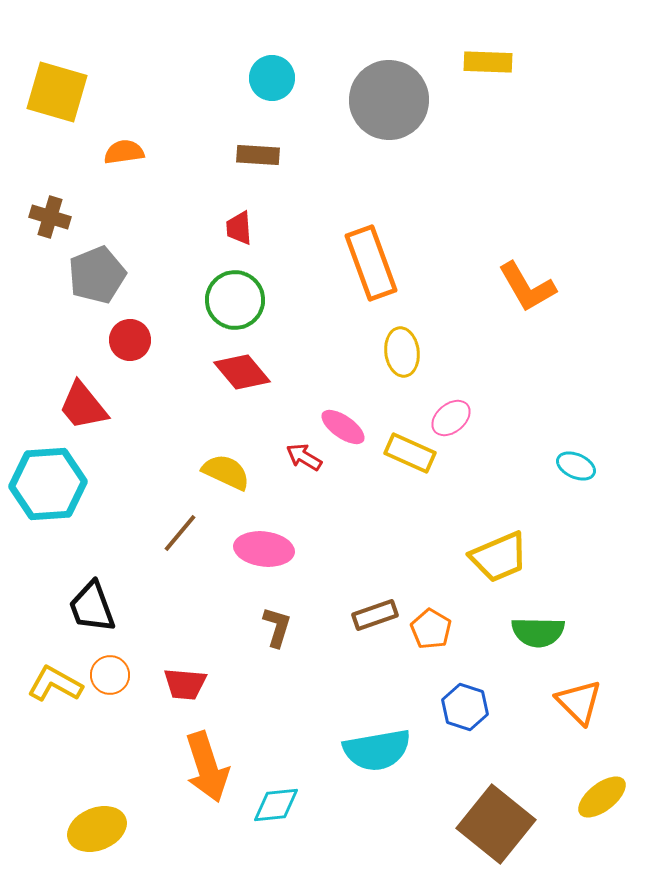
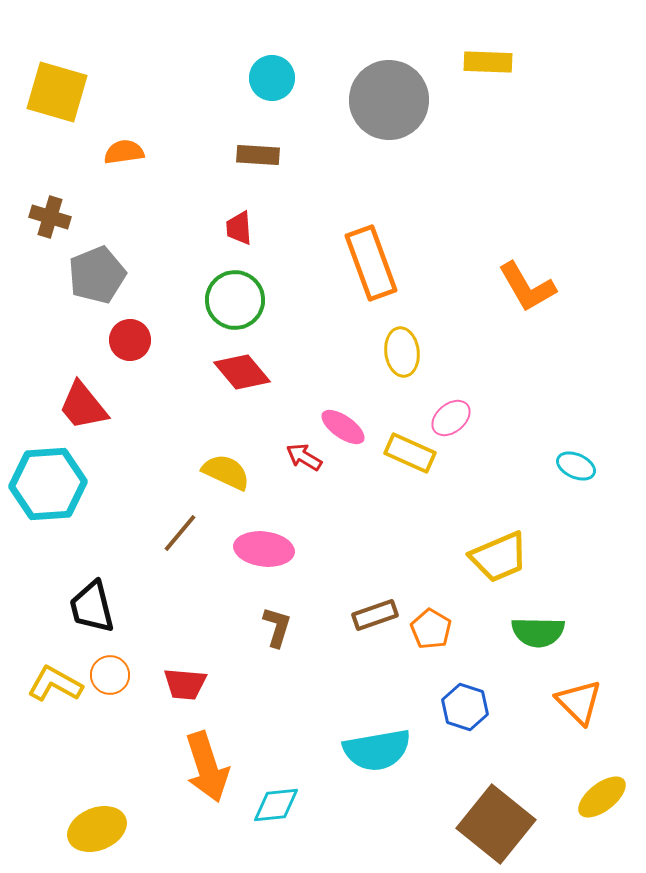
black trapezoid at (92, 607): rotated 6 degrees clockwise
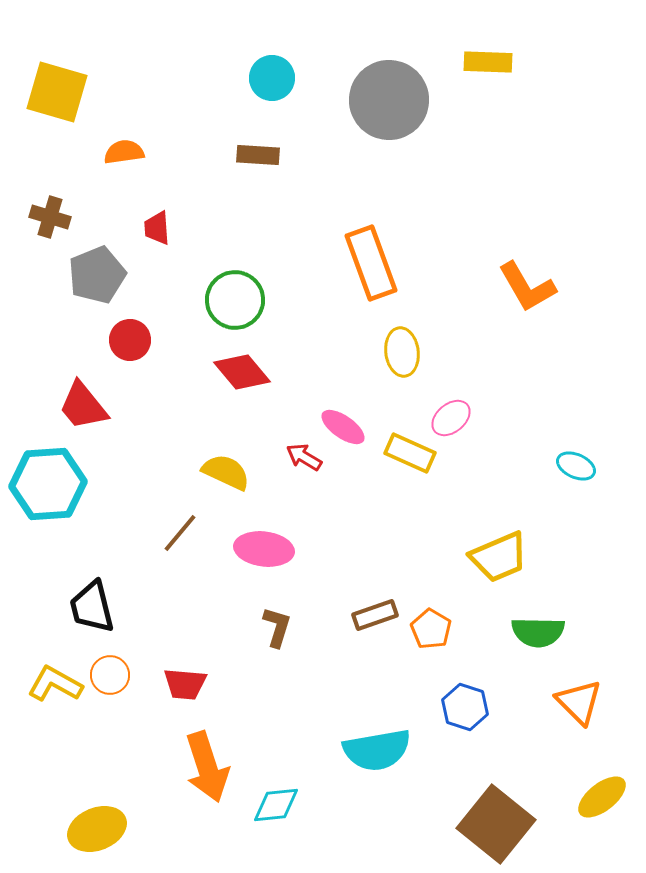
red trapezoid at (239, 228): moved 82 px left
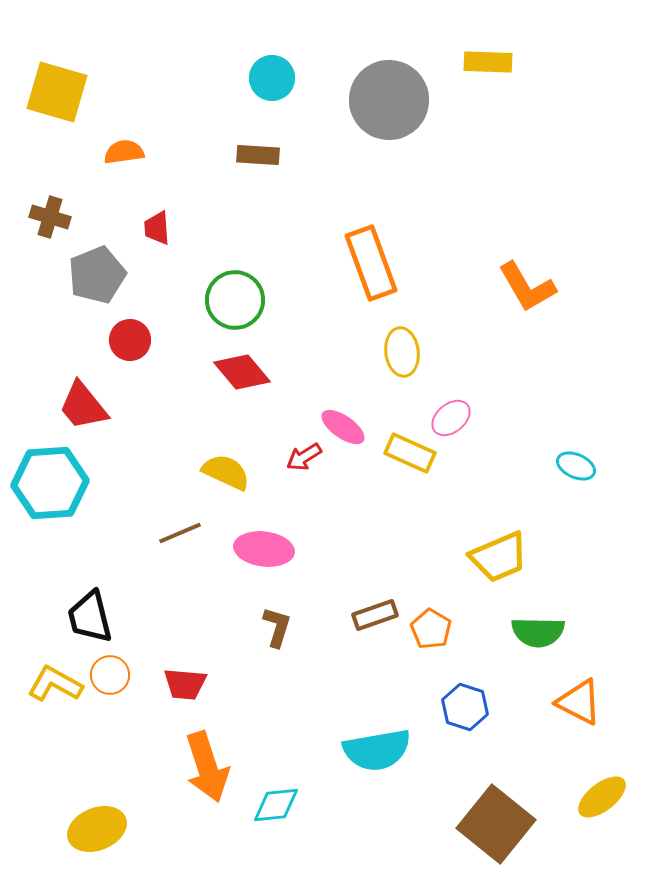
red arrow at (304, 457): rotated 63 degrees counterclockwise
cyan hexagon at (48, 484): moved 2 px right, 1 px up
brown line at (180, 533): rotated 27 degrees clockwise
black trapezoid at (92, 607): moved 2 px left, 10 px down
orange triangle at (579, 702): rotated 18 degrees counterclockwise
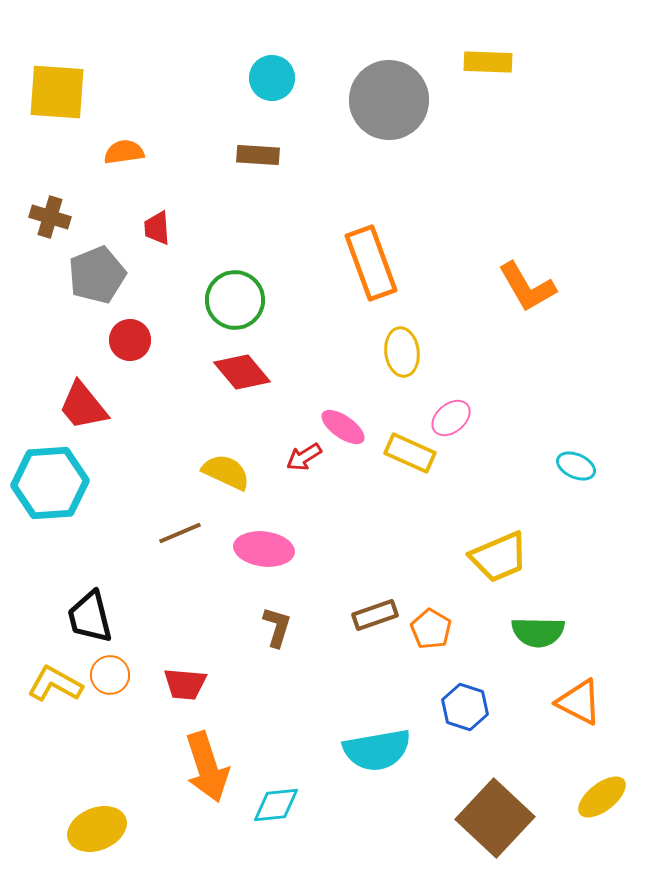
yellow square at (57, 92): rotated 12 degrees counterclockwise
brown square at (496, 824): moved 1 px left, 6 px up; rotated 4 degrees clockwise
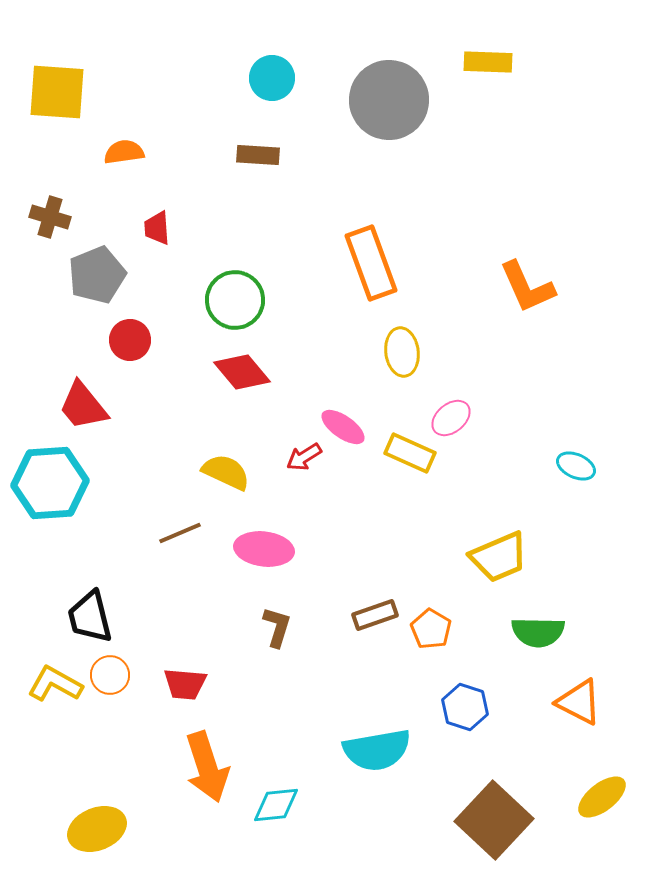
orange L-shape at (527, 287): rotated 6 degrees clockwise
brown square at (495, 818): moved 1 px left, 2 px down
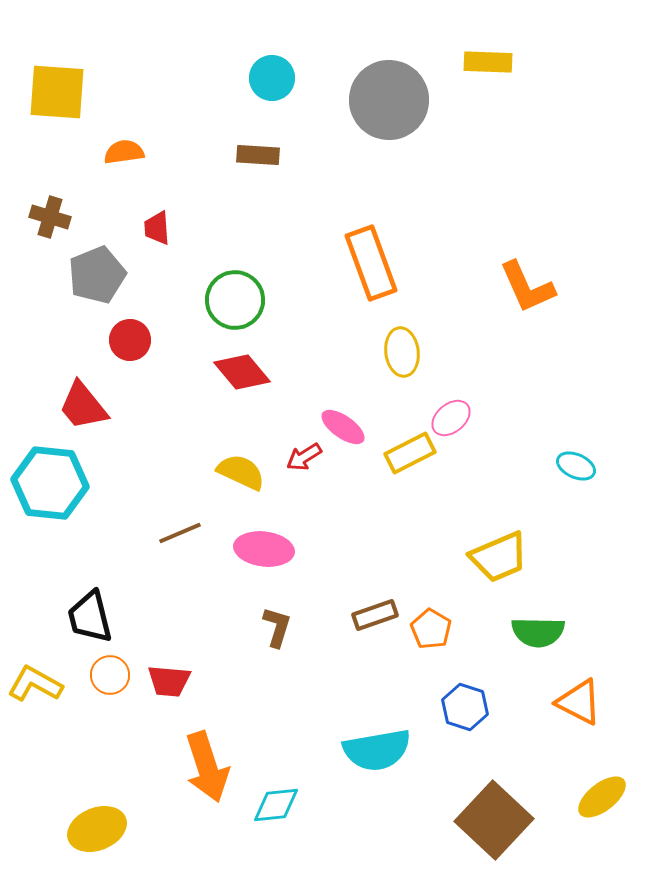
yellow rectangle at (410, 453): rotated 51 degrees counterclockwise
yellow semicircle at (226, 472): moved 15 px right
cyan hexagon at (50, 483): rotated 10 degrees clockwise
yellow L-shape at (55, 684): moved 20 px left
red trapezoid at (185, 684): moved 16 px left, 3 px up
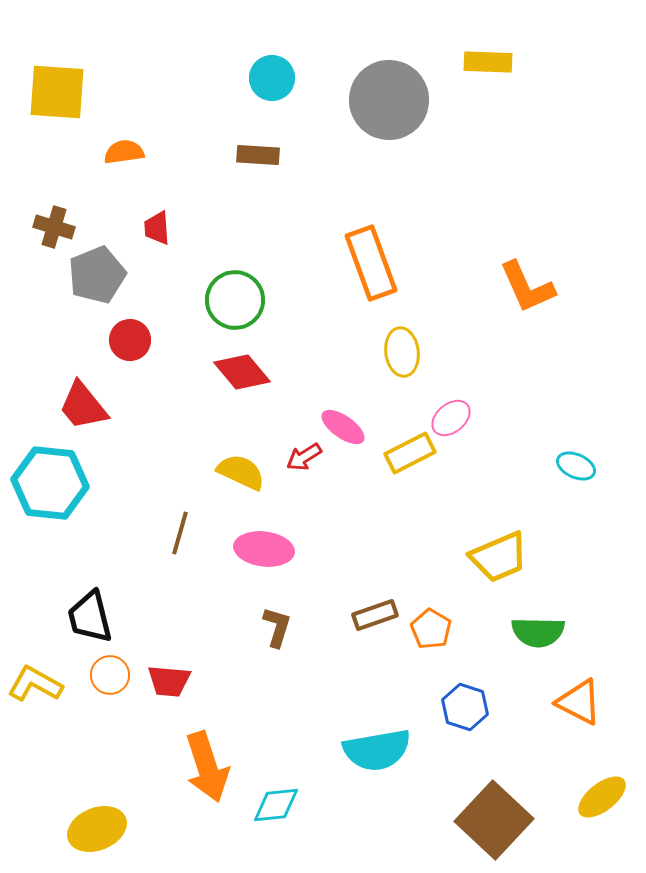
brown cross at (50, 217): moved 4 px right, 10 px down
brown line at (180, 533): rotated 51 degrees counterclockwise
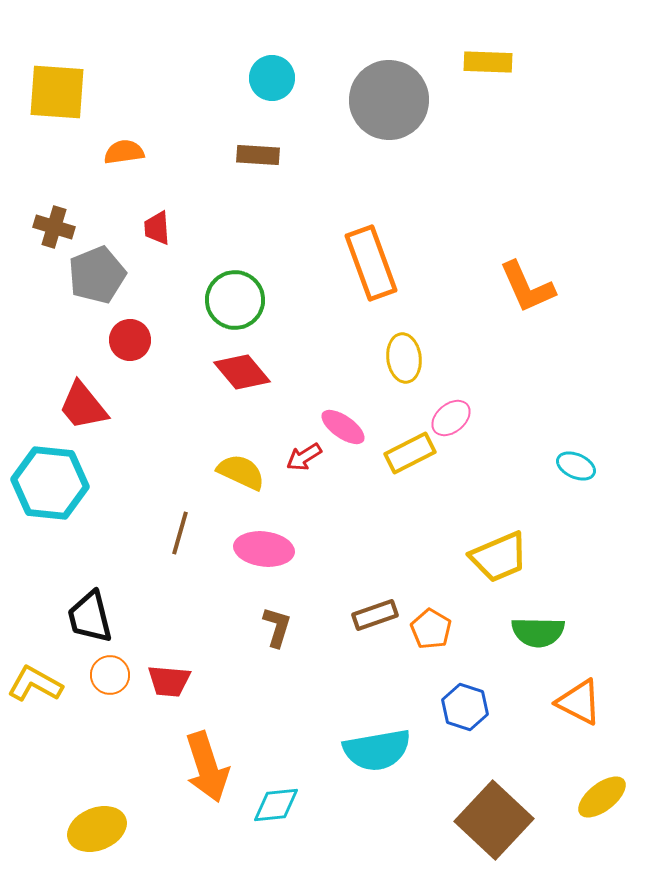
yellow ellipse at (402, 352): moved 2 px right, 6 px down
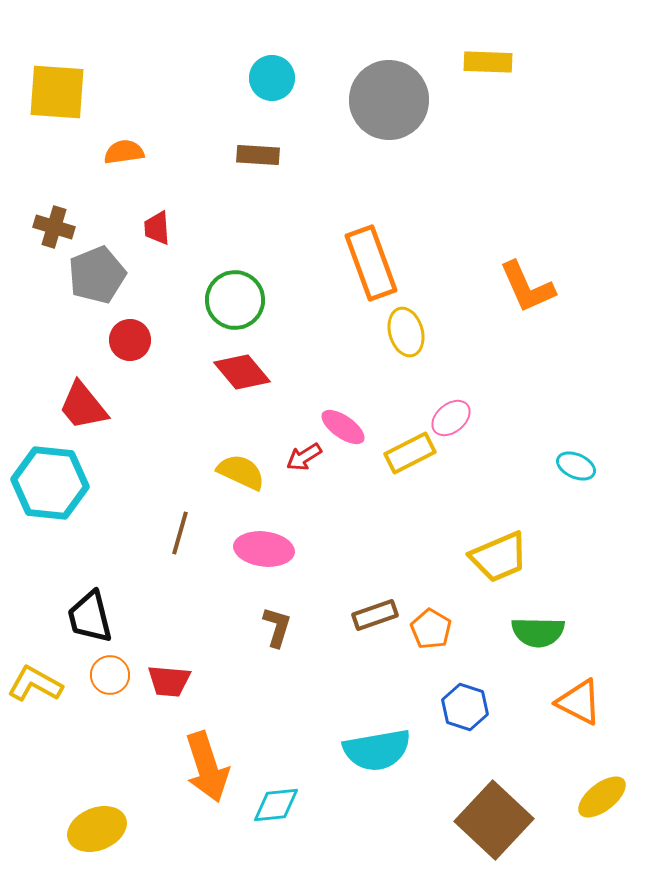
yellow ellipse at (404, 358): moved 2 px right, 26 px up; rotated 9 degrees counterclockwise
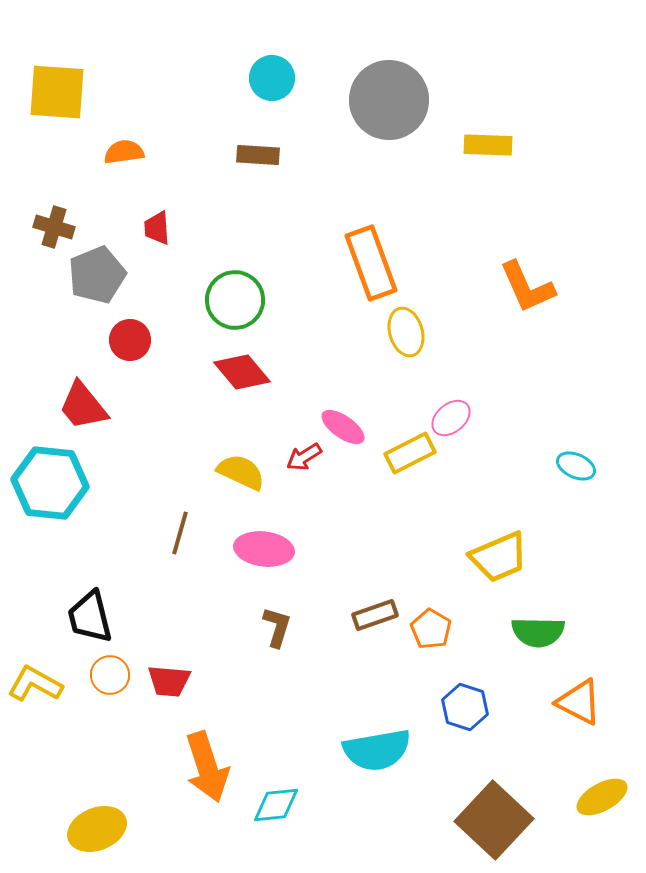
yellow rectangle at (488, 62): moved 83 px down
yellow ellipse at (602, 797): rotated 9 degrees clockwise
